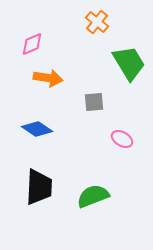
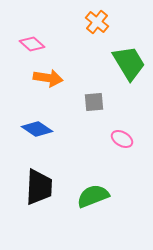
pink diamond: rotated 65 degrees clockwise
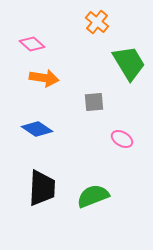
orange arrow: moved 4 px left
black trapezoid: moved 3 px right, 1 px down
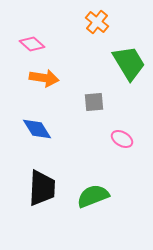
blue diamond: rotated 24 degrees clockwise
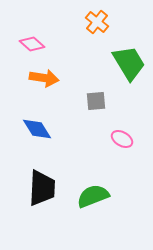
gray square: moved 2 px right, 1 px up
